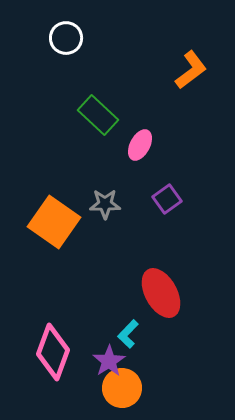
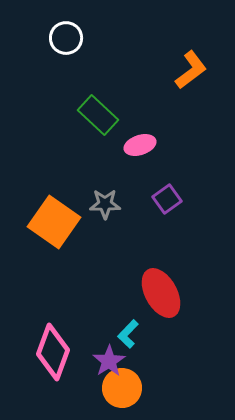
pink ellipse: rotated 44 degrees clockwise
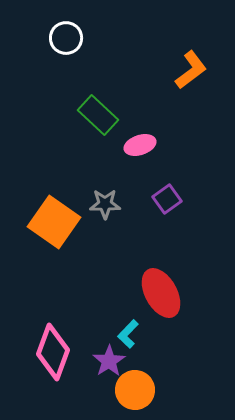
orange circle: moved 13 px right, 2 px down
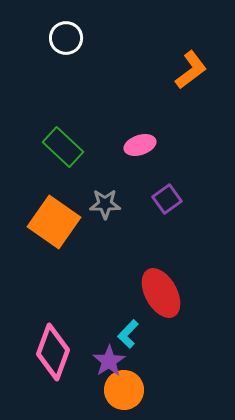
green rectangle: moved 35 px left, 32 px down
orange circle: moved 11 px left
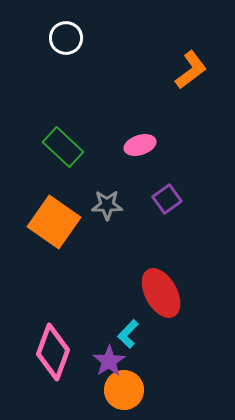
gray star: moved 2 px right, 1 px down
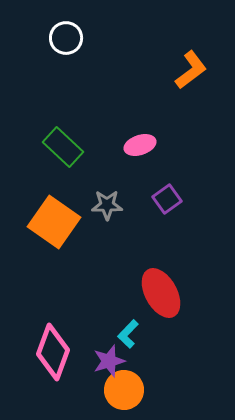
purple star: rotated 16 degrees clockwise
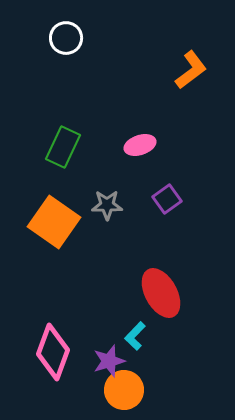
green rectangle: rotated 72 degrees clockwise
cyan L-shape: moved 7 px right, 2 px down
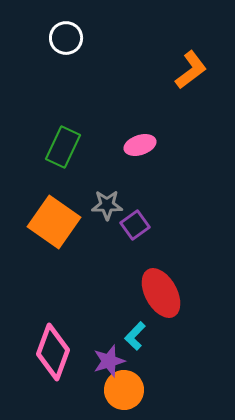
purple square: moved 32 px left, 26 px down
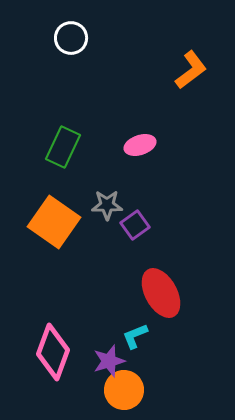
white circle: moved 5 px right
cyan L-shape: rotated 24 degrees clockwise
